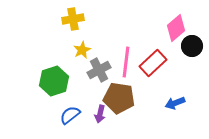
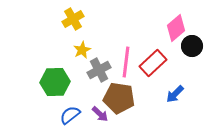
yellow cross: rotated 20 degrees counterclockwise
green hexagon: moved 1 px right, 1 px down; rotated 16 degrees clockwise
blue arrow: moved 9 px up; rotated 24 degrees counterclockwise
purple arrow: rotated 60 degrees counterclockwise
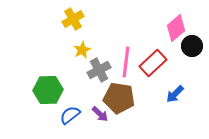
green hexagon: moved 7 px left, 8 px down
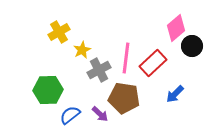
yellow cross: moved 14 px left, 13 px down
pink line: moved 4 px up
brown pentagon: moved 5 px right
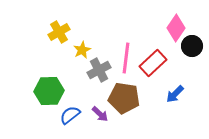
pink diamond: rotated 16 degrees counterclockwise
green hexagon: moved 1 px right, 1 px down
